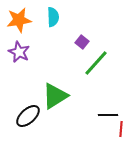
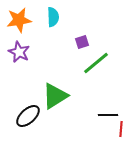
purple square: rotated 32 degrees clockwise
green line: rotated 8 degrees clockwise
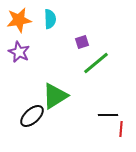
cyan semicircle: moved 3 px left, 2 px down
black ellipse: moved 4 px right
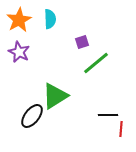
orange star: rotated 20 degrees counterclockwise
black ellipse: rotated 10 degrees counterclockwise
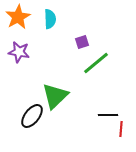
orange star: moved 1 px left, 3 px up
purple star: rotated 15 degrees counterclockwise
green triangle: rotated 12 degrees counterclockwise
